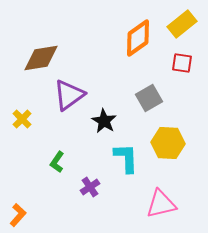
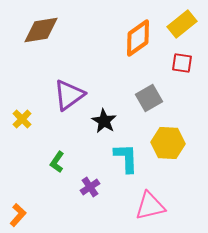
brown diamond: moved 28 px up
pink triangle: moved 11 px left, 2 px down
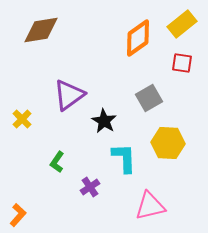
cyan L-shape: moved 2 px left
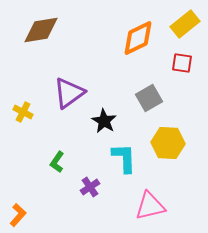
yellow rectangle: moved 3 px right
orange diamond: rotated 9 degrees clockwise
purple triangle: moved 2 px up
yellow cross: moved 1 px right, 7 px up; rotated 18 degrees counterclockwise
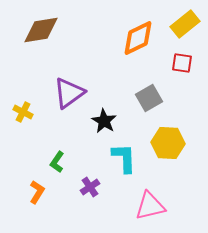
orange L-shape: moved 19 px right, 23 px up; rotated 10 degrees counterclockwise
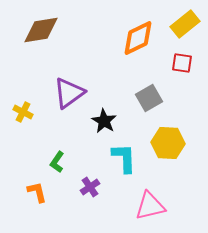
orange L-shape: rotated 45 degrees counterclockwise
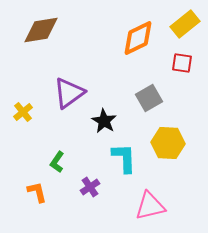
yellow cross: rotated 24 degrees clockwise
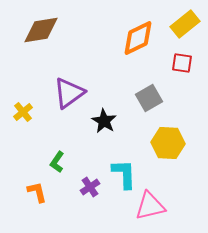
cyan L-shape: moved 16 px down
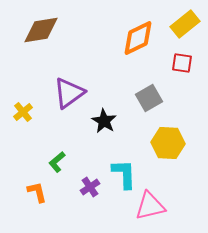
green L-shape: rotated 15 degrees clockwise
